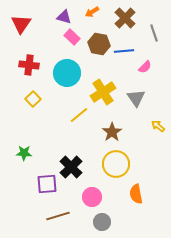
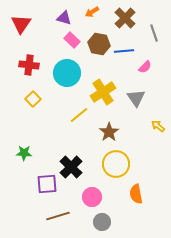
purple triangle: moved 1 px down
pink rectangle: moved 3 px down
brown star: moved 3 px left
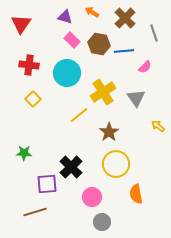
orange arrow: rotated 64 degrees clockwise
purple triangle: moved 1 px right, 1 px up
brown line: moved 23 px left, 4 px up
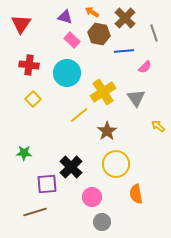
brown hexagon: moved 10 px up
brown star: moved 2 px left, 1 px up
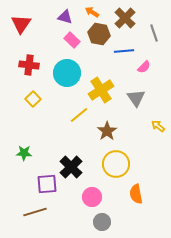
pink semicircle: moved 1 px left
yellow cross: moved 2 px left, 2 px up
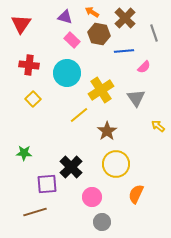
orange semicircle: rotated 36 degrees clockwise
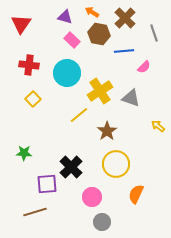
yellow cross: moved 1 px left, 1 px down
gray triangle: moved 5 px left; rotated 36 degrees counterclockwise
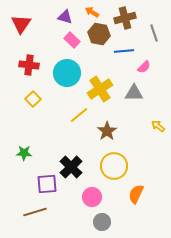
brown cross: rotated 30 degrees clockwise
yellow cross: moved 2 px up
gray triangle: moved 3 px right, 5 px up; rotated 18 degrees counterclockwise
yellow circle: moved 2 px left, 2 px down
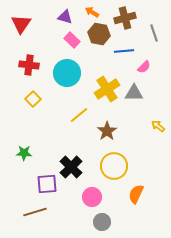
yellow cross: moved 7 px right
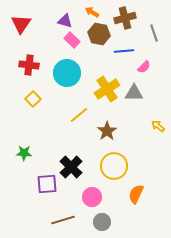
purple triangle: moved 4 px down
brown line: moved 28 px right, 8 px down
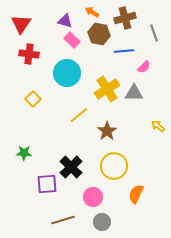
red cross: moved 11 px up
pink circle: moved 1 px right
